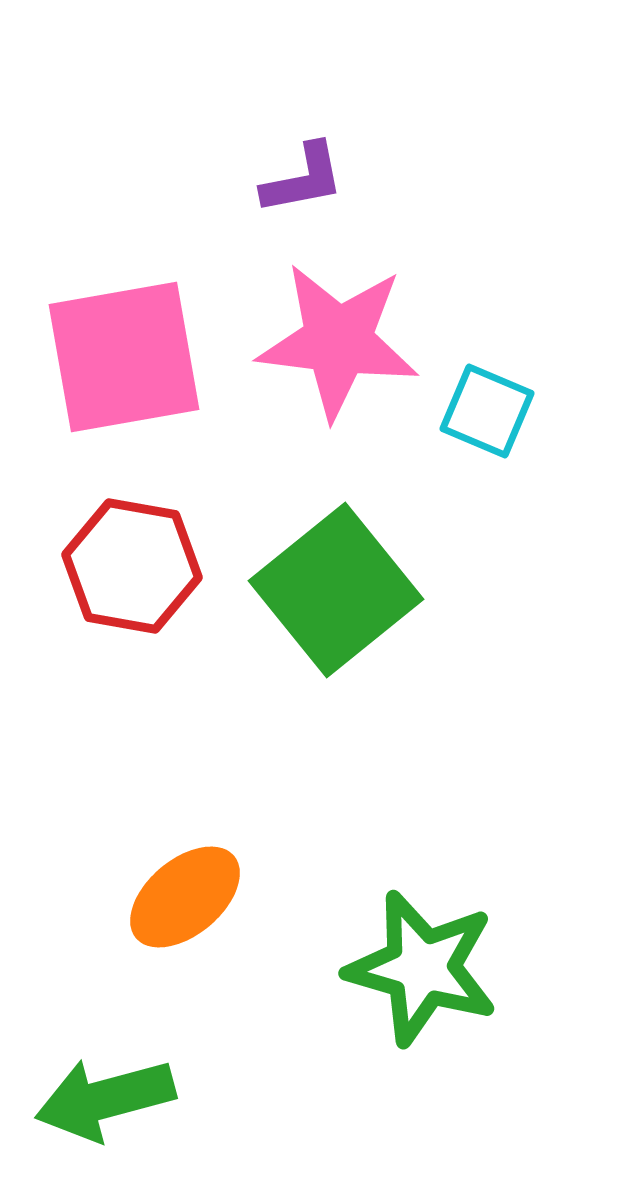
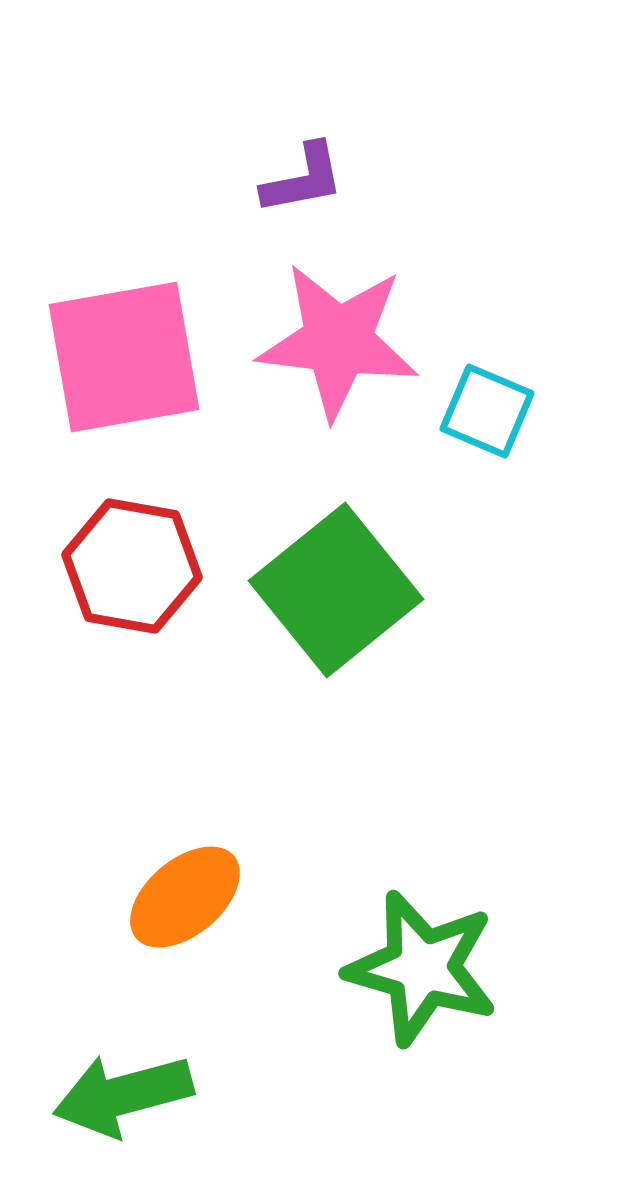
green arrow: moved 18 px right, 4 px up
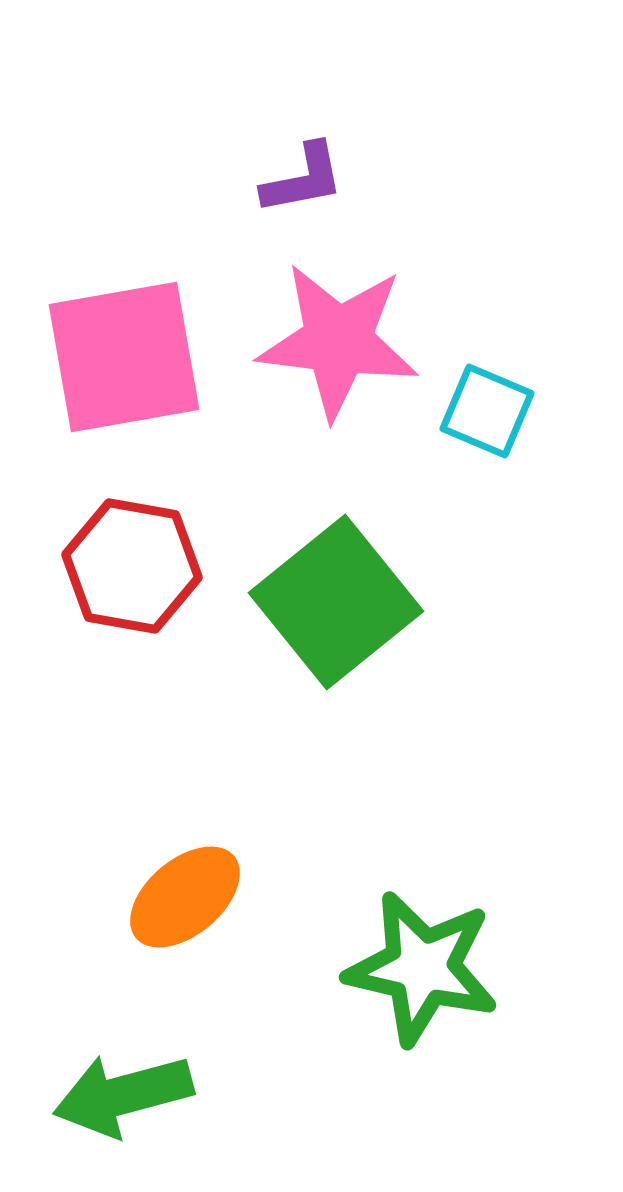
green square: moved 12 px down
green star: rotated 3 degrees counterclockwise
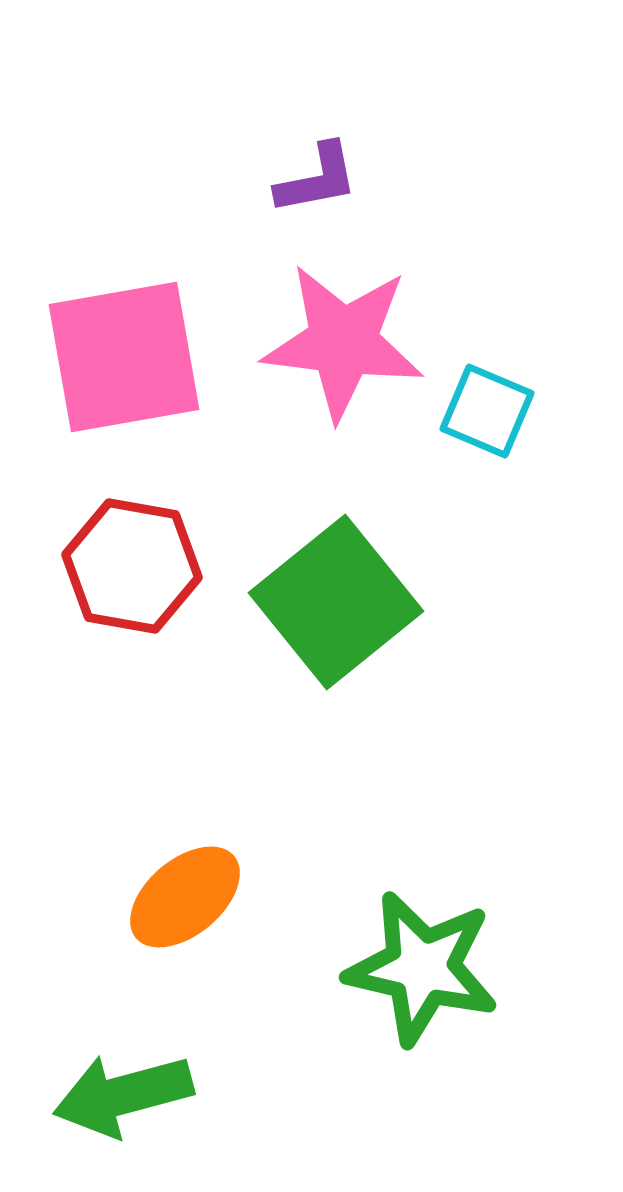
purple L-shape: moved 14 px right
pink star: moved 5 px right, 1 px down
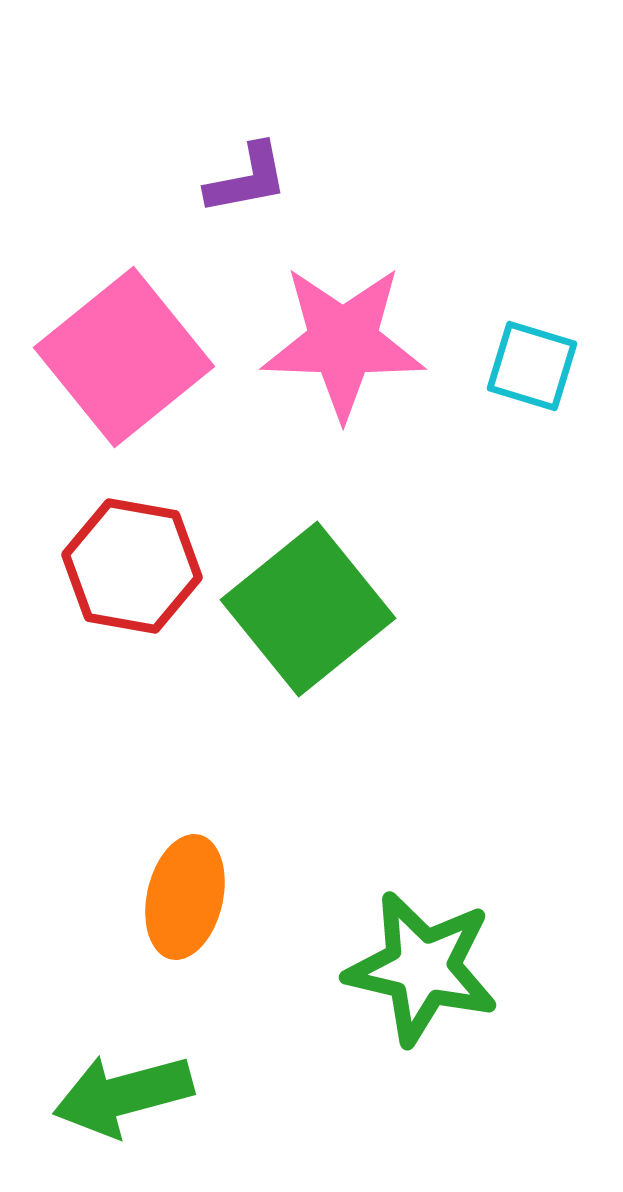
purple L-shape: moved 70 px left
pink star: rotated 5 degrees counterclockwise
pink square: rotated 29 degrees counterclockwise
cyan square: moved 45 px right, 45 px up; rotated 6 degrees counterclockwise
green square: moved 28 px left, 7 px down
orange ellipse: rotated 37 degrees counterclockwise
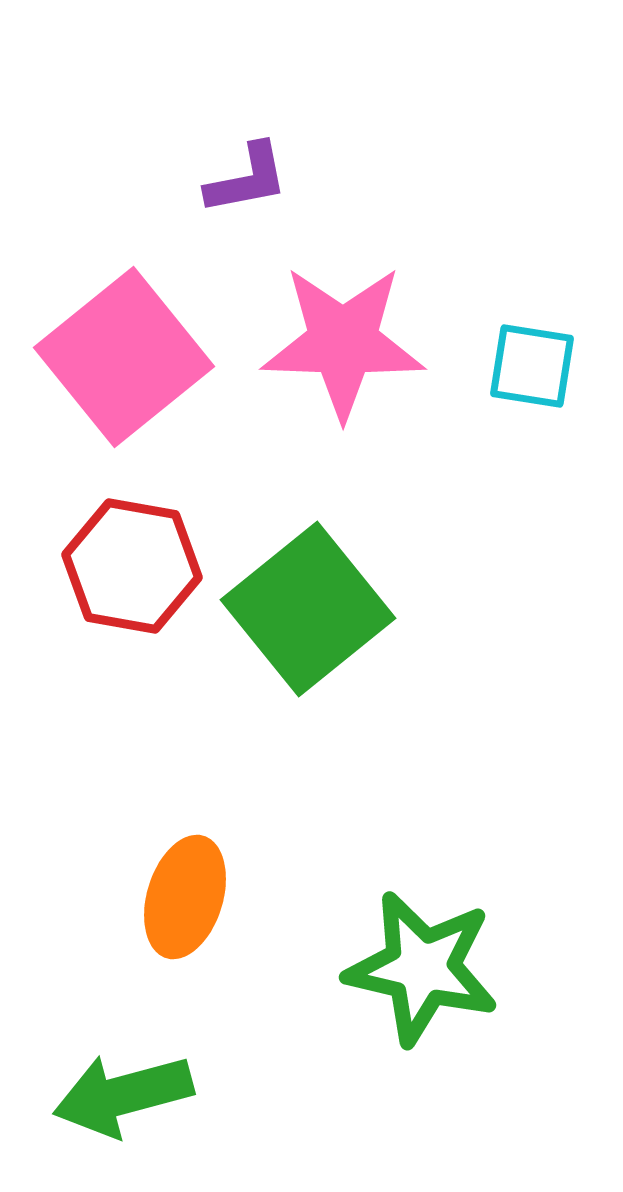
cyan square: rotated 8 degrees counterclockwise
orange ellipse: rotated 4 degrees clockwise
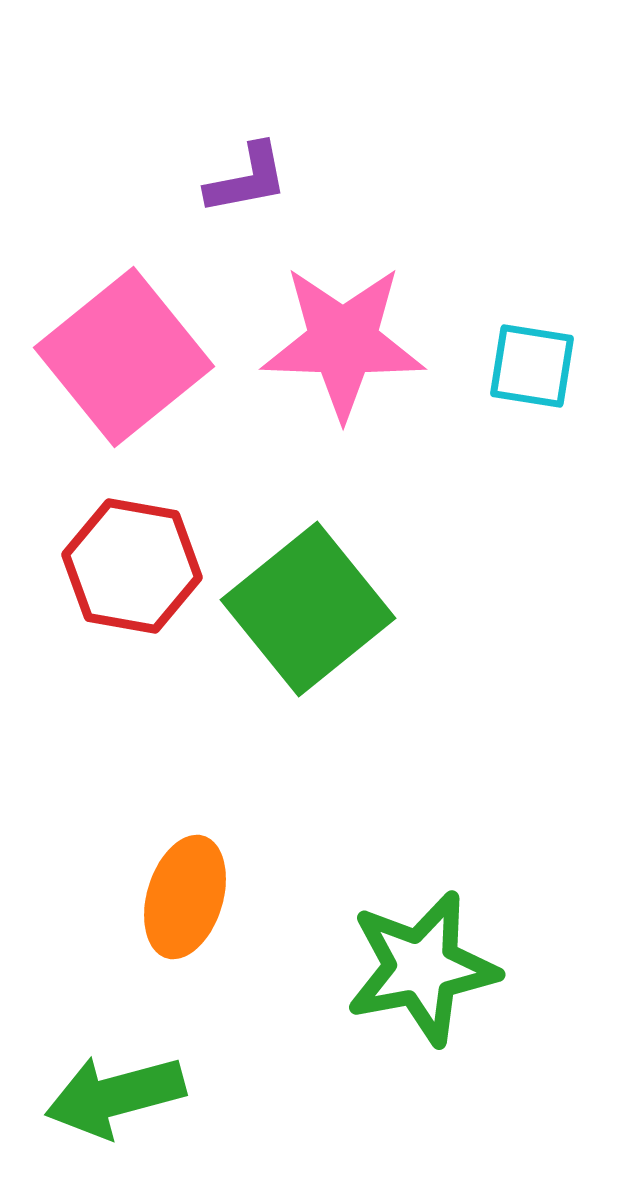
green star: rotated 24 degrees counterclockwise
green arrow: moved 8 px left, 1 px down
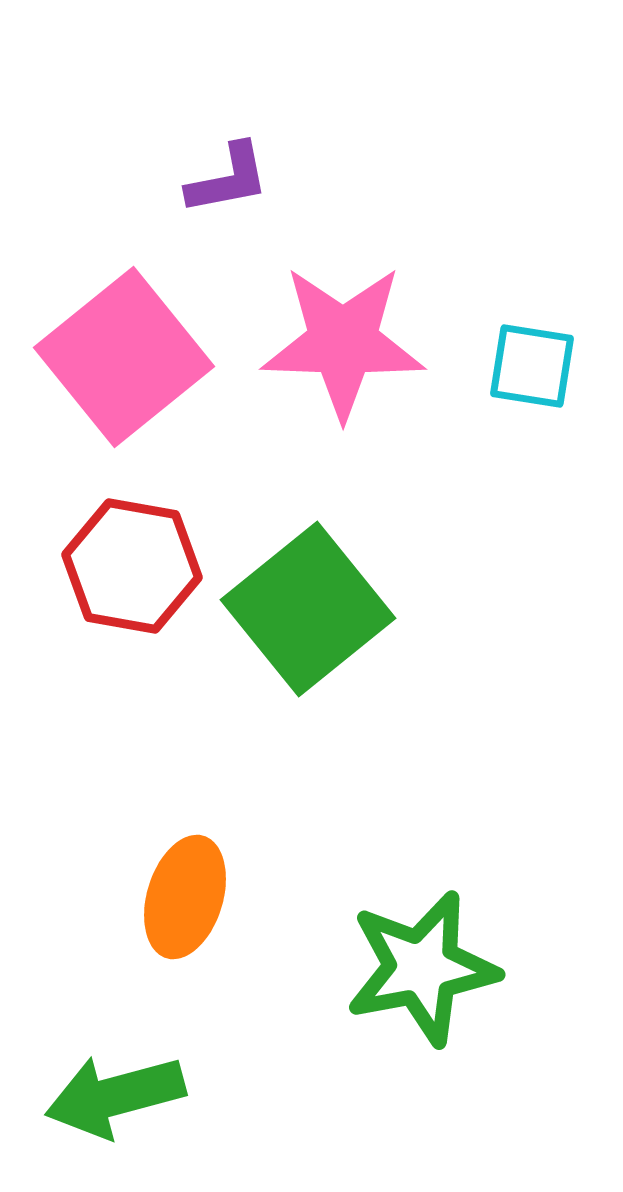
purple L-shape: moved 19 px left
